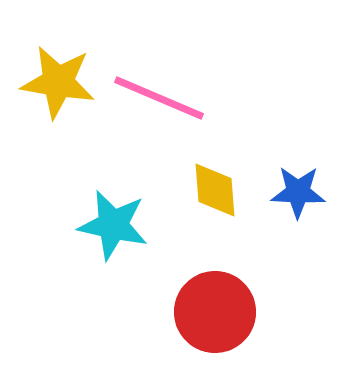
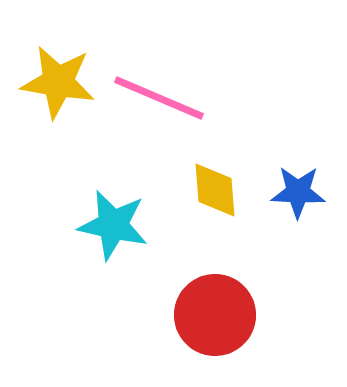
red circle: moved 3 px down
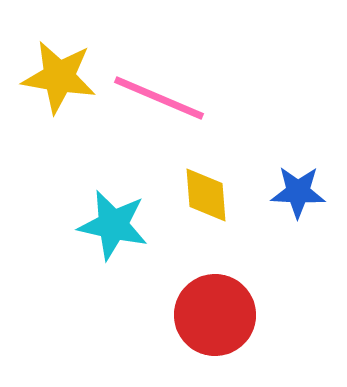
yellow star: moved 1 px right, 5 px up
yellow diamond: moved 9 px left, 5 px down
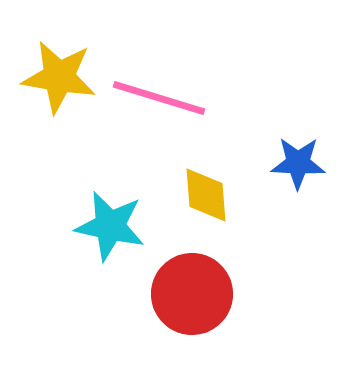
pink line: rotated 6 degrees counterclockwise
blue star: moved 29 px up
cyan star: moved 3 px left, 1 px down
red circle: moved 23 px left, 21 px up
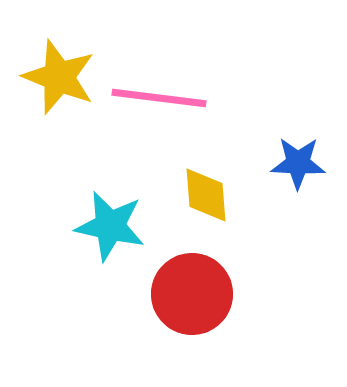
yellow star: rotated 12 degrees clockwise
pink line: rotated 10 degrees counterclockwise
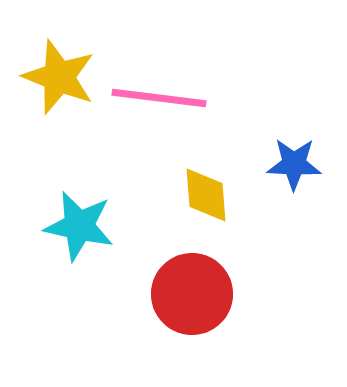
blue star: moved 4 px left, 1 px down
cyan star: moved 31 px left
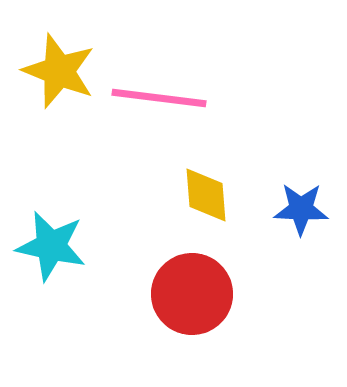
yellow star: moved 6 px up
blue star: moved 7 px right, 45 px down
cyan star: moved 28 px left, 20 px down
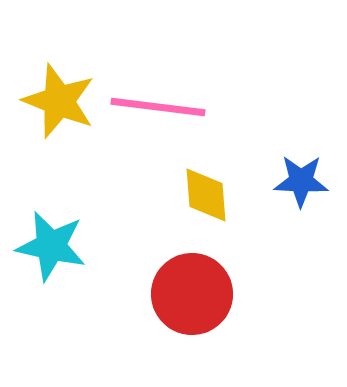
yellow star: moved 30 px down
pink line: moved 1 px left, 9 px down
blue star: moved 28 px up
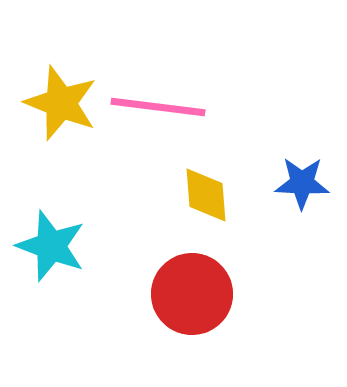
yellow star: moved 2 px right, 2 px down
blue star: moved 1 px right, 2 px down
cyan star: rotated 8 degrees clockwise
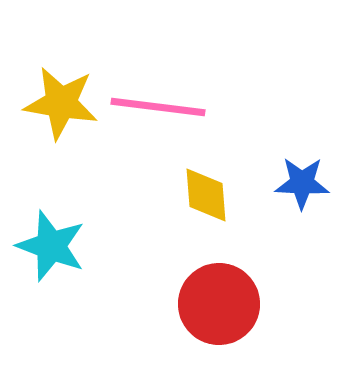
yellow star: rotated 12 degrees counterclockwise
red circle: moved 27 px right, 10 px down
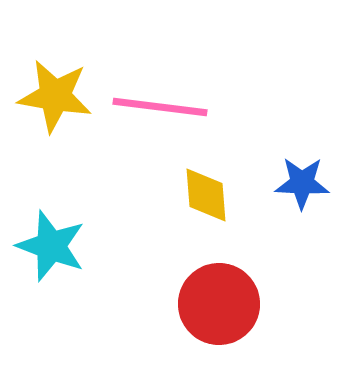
yellow star: moved 6 px left, 7 px up
pink line: moved 2 px right
